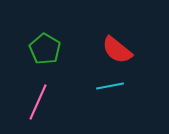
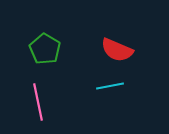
red semicircle: rotated 16 degrees counterclockwise
pink line: rotated 36 degrees counterclockwise
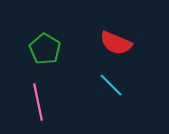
red semicircle: moved 1 px left, 7 px up
cyan line: moved 1 px right, 1 px up; rotated 56 degrees clockwise
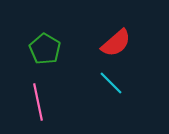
red semicircle: rotated 64 degrees counterclockwise
cyan line: moved 2 px up
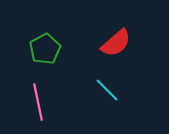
green pentagon: rotated 12 degrees clockwise
cyan line: moved 4 px left, 7 px down
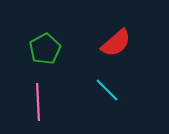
pink line: rotated 9 degrees clockwise
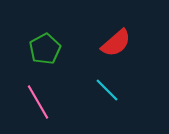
pink line: rotated 27 degrees counterclockwise
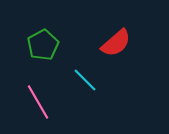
green pentagon: moved 2 px left, 4 px up
cyan line: moved 22 px left, 10 px up
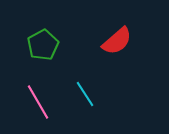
red semicircle: moved 1 px right, 2 px up
cyan line: moved 14 px down; rotated 12 degrees clockwise
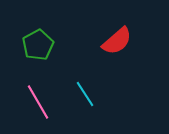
green pentagon: moved 5 px left
